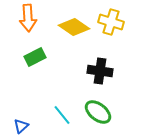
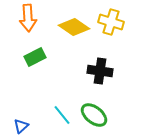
green ellipse: moved 4 px left, 3 px down
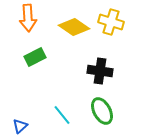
green ellipse: moved 8 px right, 4 px up; rotated 24 degrees clockwise
blue triangle: moved 1 px left
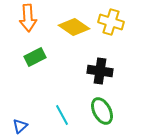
cyan line: rotated 10 degrees clockwise
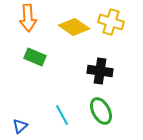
green rectangle: rotated 50 degrees clockwise
green ellipse: moved 1 px left
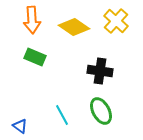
orange arrow: moved 4 px right, 2 px down
yellow cross: moved 5 px right, 1 px up; rotated 25 degrees clockwise
blue triangle: rotated 42 degrees counterclockwise
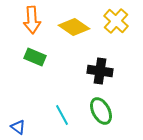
blue triangle: moved 2 px left, 1 px down
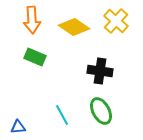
blue triangle: rotated 42 degrees counterclockwise
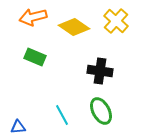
orange arrow: moved 1 px right, 3 px up; rotated 80 degrees clockwise
